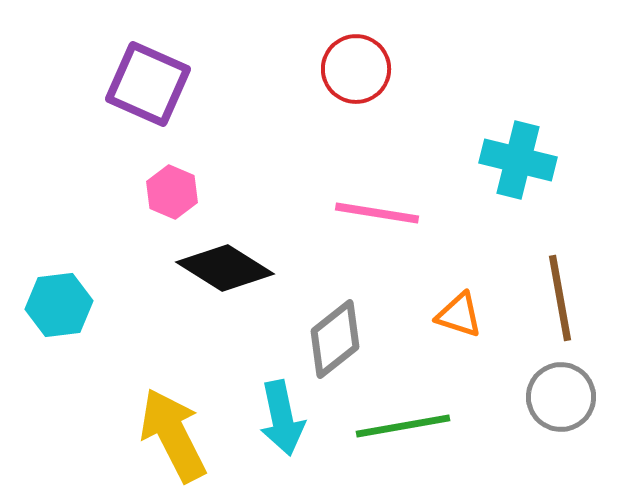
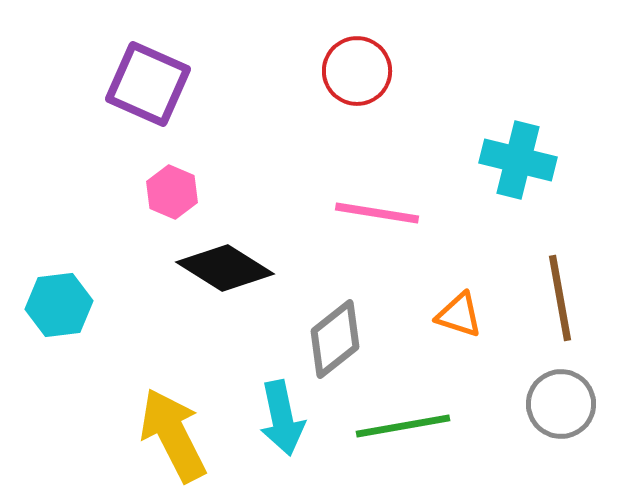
red circle: moved 1 px right, 2 px down
gray circle: moved 7 px down
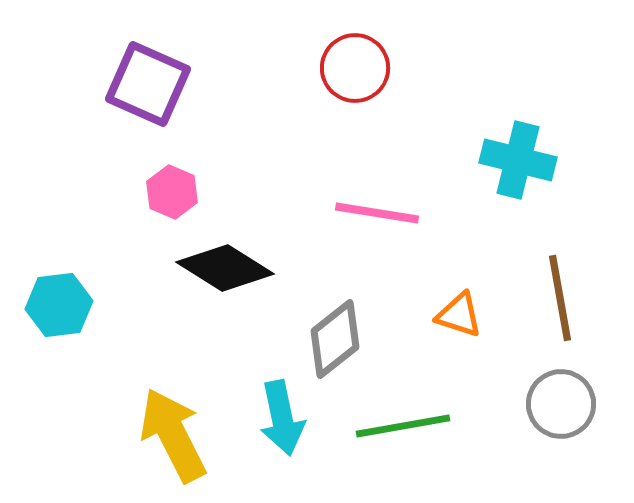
red circle: moved 2 px left, 3 px up
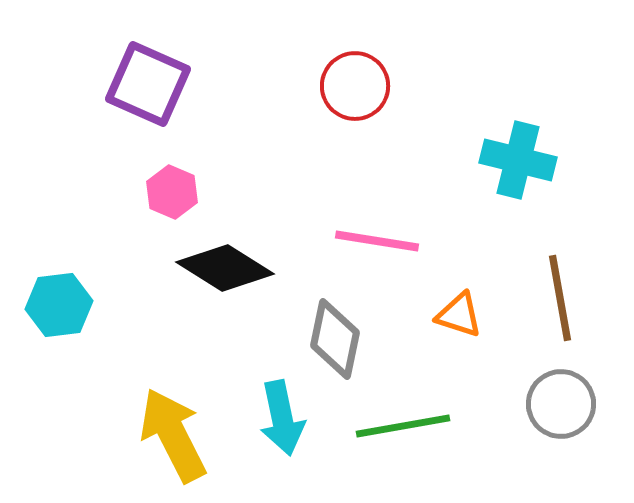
red circle: moved 18 px down
pink line: moved 28 px down
gray diamond: rotated 40 degrees counterclockwise
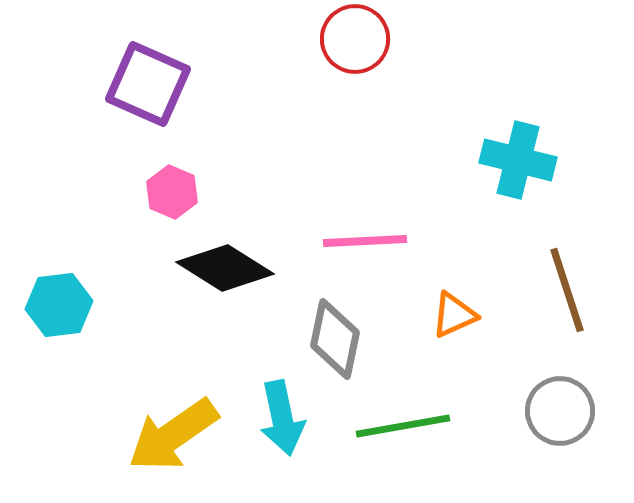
red circle: moved 47 px up
pink line: moved 12 px left; rotated 12 degrees counterclockwise
brown line: moved 7 px right, 8 px up; rotated 8 degrees counterclockwise
orange triangle: moved 5 px left; rotated 42 degrees counterclockwise
gray circle: moved 1 px left, 7 px down
yellow arrow: rotated 98 degrees counterclockwise
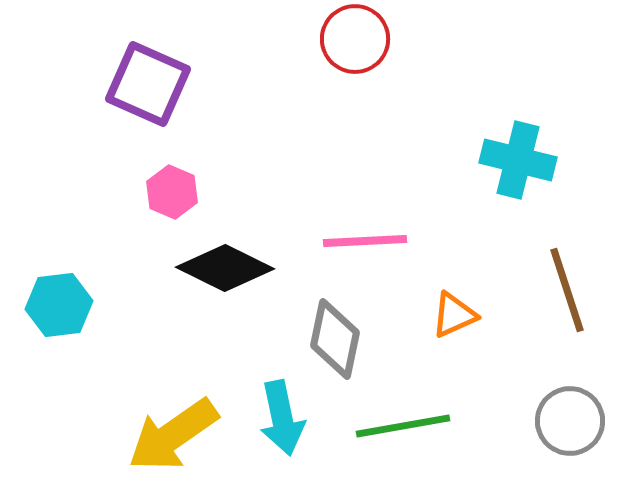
black diamond: rotated 6 degrees counterclockwise
gray circle: moved 10 px right, 10 px down
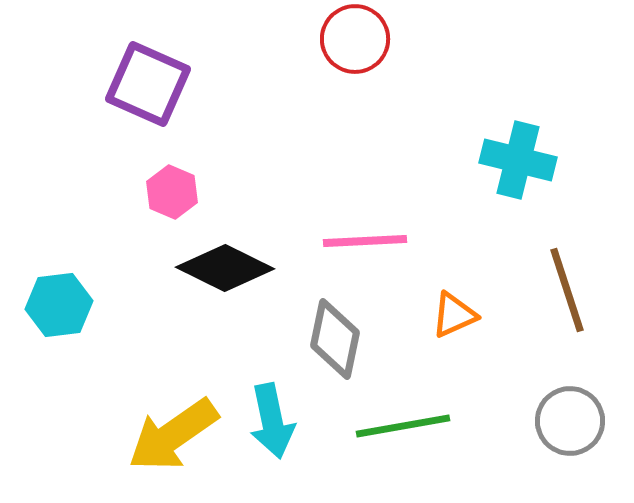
cyan arrow: moved 10 px left, 3 px down
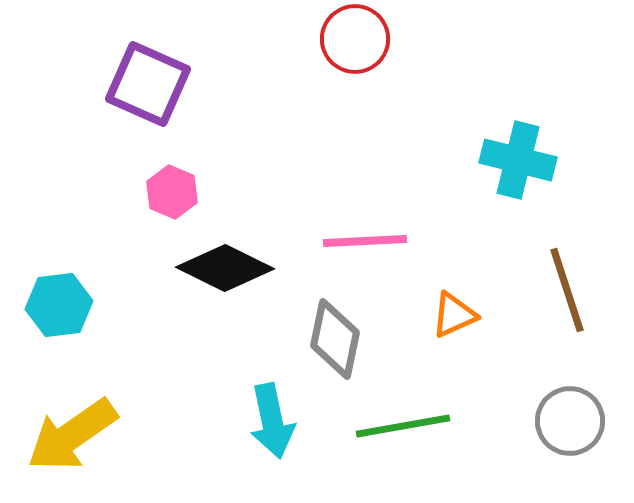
yellow arrow: moved 101 px left
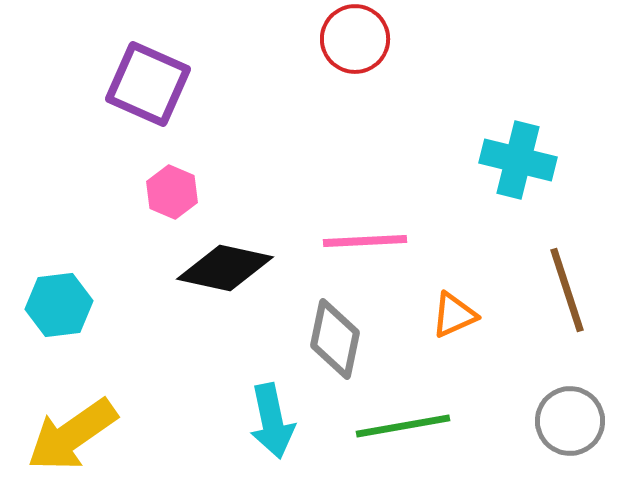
black diamond: rotated 14 degrees counterclockwise
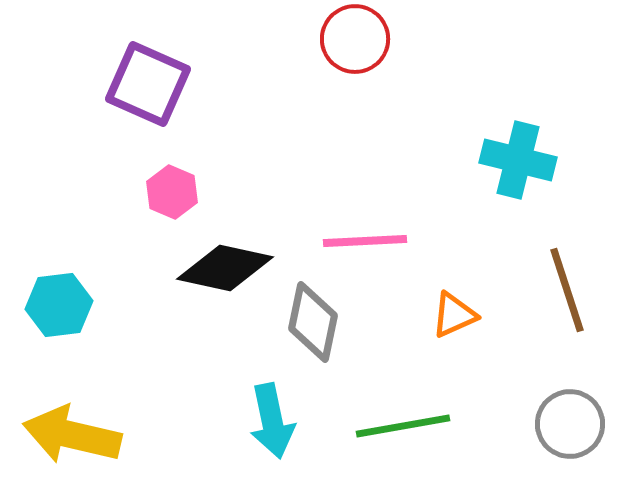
gray diamond: moved 22 px left, 17 px up
gray circle: moved 3 px down
yellow arrow: rotated 48 degrees clockwise
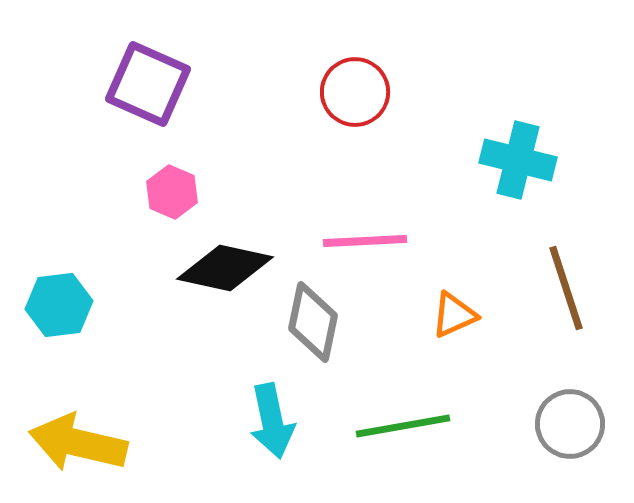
red circle: moved 53 px down
brown line: moved 1 px left, 2 px up
yellow arrow: moved 6 px right, 8 px down
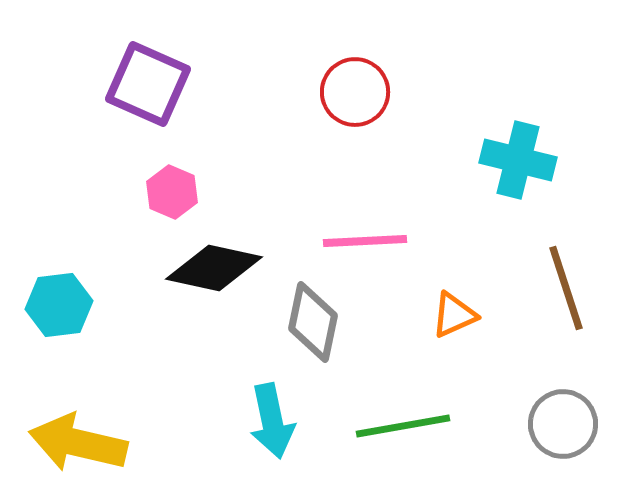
black diamond: moved 11 px left
gray circle: moved 7 px left
